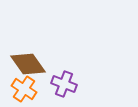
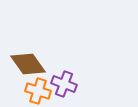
orange cross: moved 14 px right, 2 px down; rotated 15 degrees counterclockwise
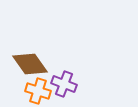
brown diamond: moved 2 px right
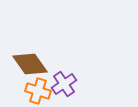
purple cross: rotated 35 degrees clockwise
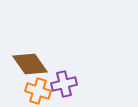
purple cross: rotated 20 degrees clockwise
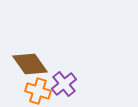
purple cross: rotated 25 degrees counterclockwise
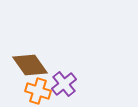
brown diamond: moved 1 px down
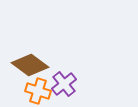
brown diamond: rotated 18 degrees counterclockwise
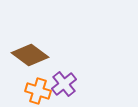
brown diamond: moved 10 px up
